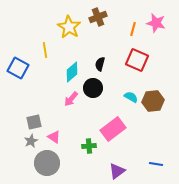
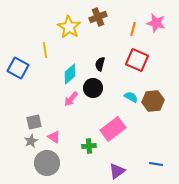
cyan diamond: moved 2 px left, 2 px down
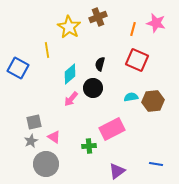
yellow line: moved 2 px right
cyan semicircle: rotated 40 degrees counterclockwise
pink rectangle: moved 1 px left; rotated 10 degrees clockwise
gray circle: moved 1 px left, 1 px down
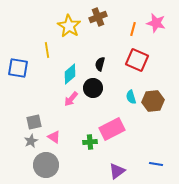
yellow star: moved 1 px up
blue square: rotated 20 degrees counterclockwise
cyan semicircle: rotated 96 degrees counterclockwise
green cross: moved 1 px right, 4 px up
gray circle: moved 1 px down
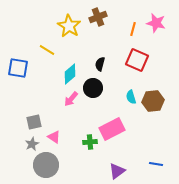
yellow line: rotated 49 degrees counterclockwise
gray star: moved 1 px right, 3 px down
